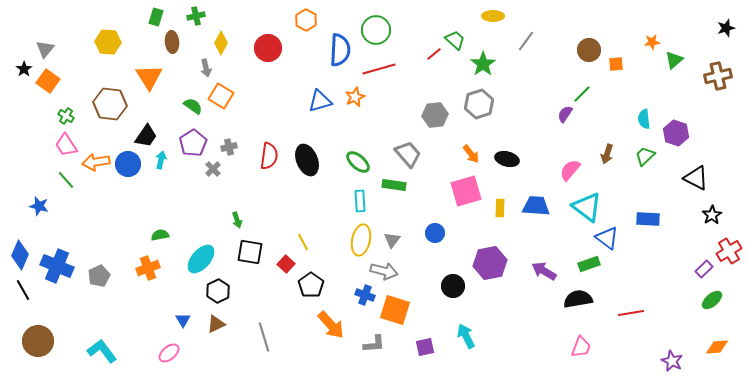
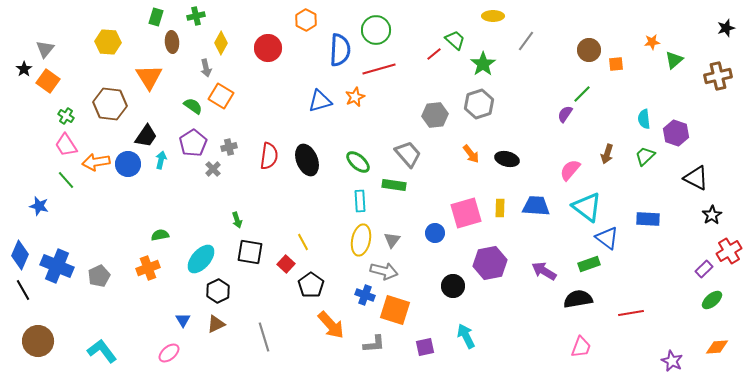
pink square at (466, 191): moved 22 px down
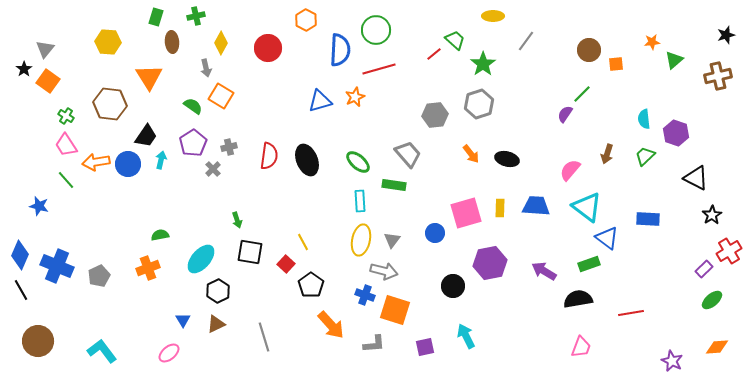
black star at (726, 28): moved 7 px down
black line at (23, 290): moved 2 px left
